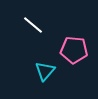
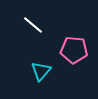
cyan triangle: moved 4 px left
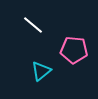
cyan triangle: rotated 10 degrees clockwise
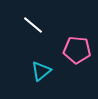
pink pentagon: moved 3 px right
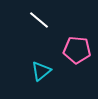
white line: moved 6 px right, 5 px up
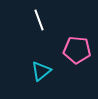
white line: rotated 30 degrees clockwise
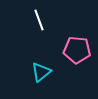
cyan triangle: moved 1 px down
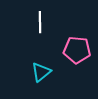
white line: moved 1 px right, 2 px down; rotated 20 degrees clockwise
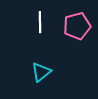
pink pentagon: moved 24 px up; rotated 20 degrees counterclockwise
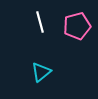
white line: rotated 15 degrees counterclockwise
